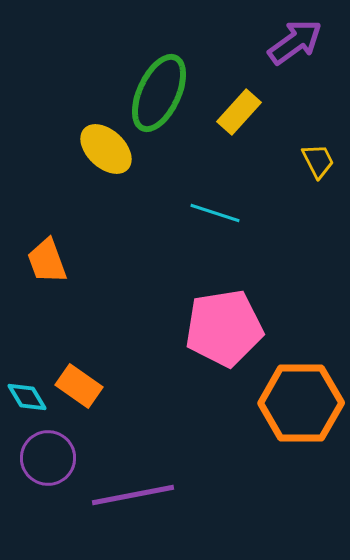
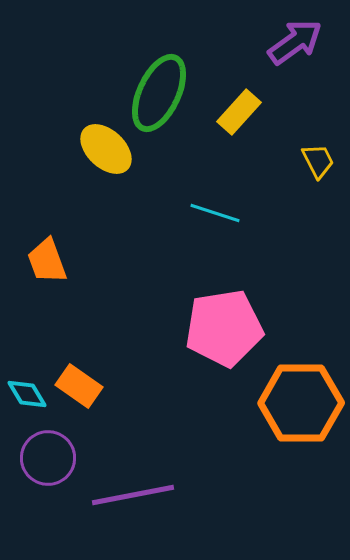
cyan diamond: moved 3 px up
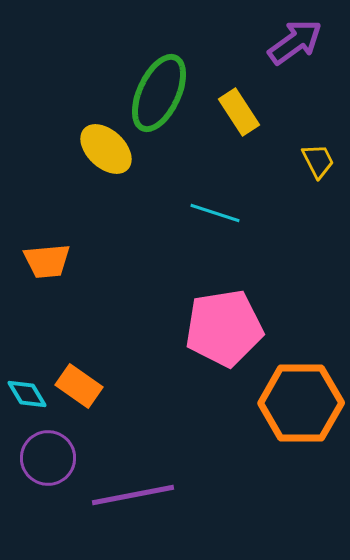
yellow rectangle: rotated 75 degrees counterclockwise
orange trapezoid: rotated 75 degrees counterclockwise
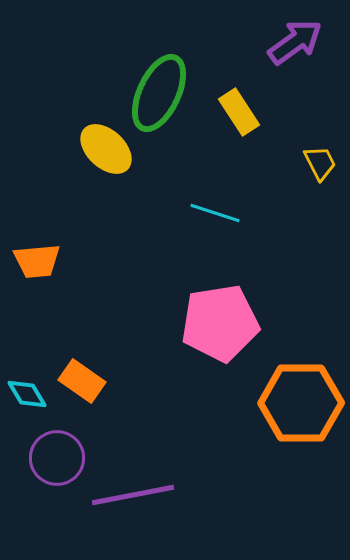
yellow trapezoid: moved 2 px right, 2 px down
orange trapezoid: moved 10 px left
pink pentagon: moved 4 px left, 5 px up
orange rectangle: moved 3 px right, 5 px up
purple circle: moved 9 px right
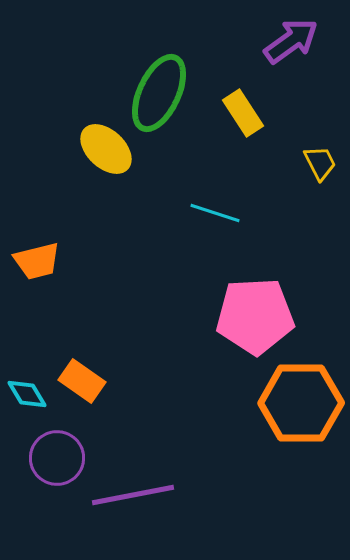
purple arrow: moved 4 px left, 1 px up
yellow rectangle: moved 4 px right, 1 px down
orange trapezoid: rotated 9 degrees counterclockwise
pink pentagon: moved 35 px right, 7 px up; rotated 6 degrees clockwise
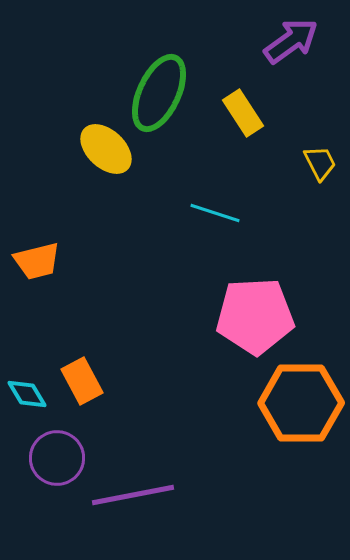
orange rectangle: rotated 27 degrees clockwise
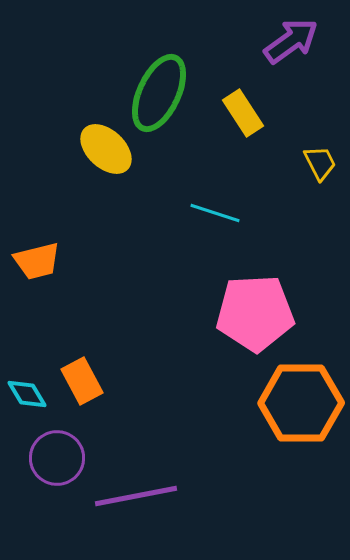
pink pentagon: moved 3 px up
purple line: moved 3 px right, 1 px down
